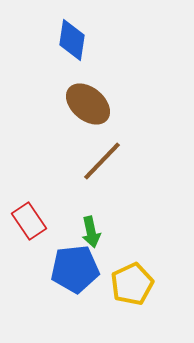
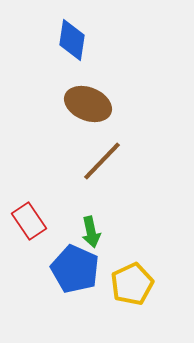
brown ellipse: rotated 18 degrees counterclockwise
blue pentagon: rotated 30 degrees clockwise
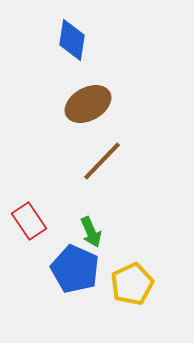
brown ellipse: rotated 51 degrees counterclockwise
green arrow: rotated 12 degrees counterclockwise
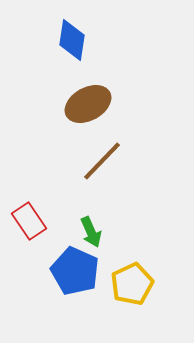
blue pentagon: moved 2 px down
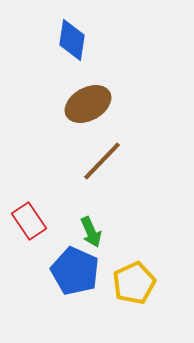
yellow pentagon: moved 2 px right, 1 px up
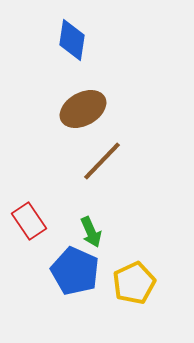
brown ellipse: moved 5 px left, 5 px down
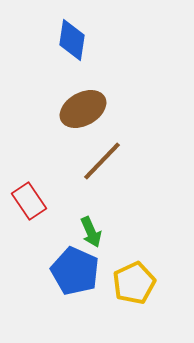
red rectangle: moved 20 px up
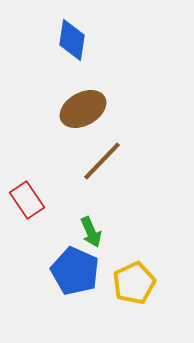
red rectangle: moved 2 px left, 1 px up
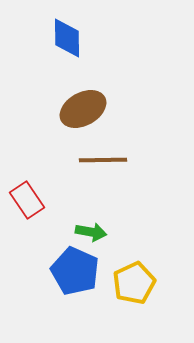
blue diamond: moved 5 px left, 2 px up; rotated 9 degrees counterclockwise
brown line: moved 1 px right, 1 px up; rotated 45 degrees clockwise
green arrow: rotated 56 degrees counterclockwise
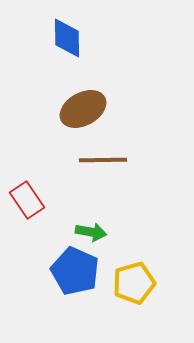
yellow pentagon: rotated 9 degrees clockwise
